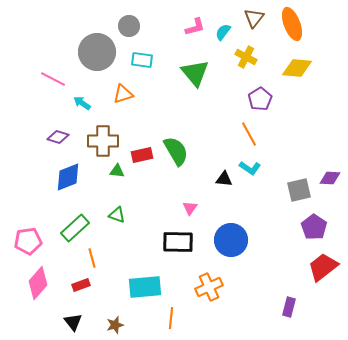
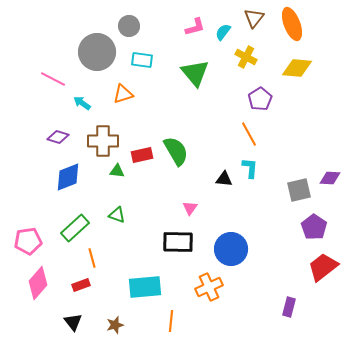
cyan L-shape at (250, 168): rotated 120 degrees counterclockwise
blue circle at (231, 240): moved 9 px down
orange line at (171, 318): moved 3 px down
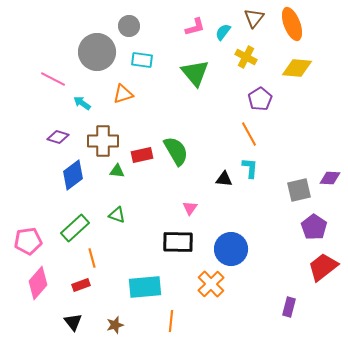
blue diamond at (68, 177): moved 5 px right, 2 px up; rotated 16 degrees counterclockwise
orange cross at (209, 287): moved 2 px right, 3 px up; rotated 20 degrees counterclockwise
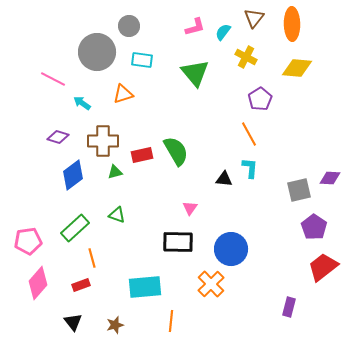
orange ellipse at (292, 24): rotated 20 degrees clockwise
green triangle at (117, 171): moved 2 px left, 1 px down; rotated 21 degrees counterclockwise
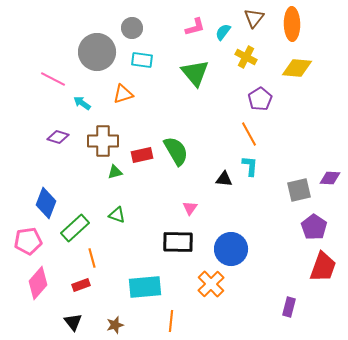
gray circle at (129, 26): moved 3 px right, 2 px down
cyan L-shape at (250, 168): moved 2 px up
blue diamond at (73, 175): moved 27 px left, 28 px down; rotated 32 degrees counterclockwise
red trapezoid at (323, 267): rotated 148 degrees clockwise
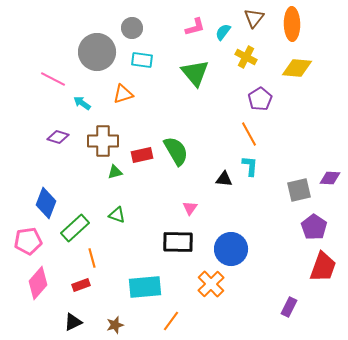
purple rectangle at (289, 307): rotated 12 degrees clockwise
orange line at (171, 321): rotated 30 degrees clockwise
black triangle at (73, 322): rotated 42 degrees clockwise
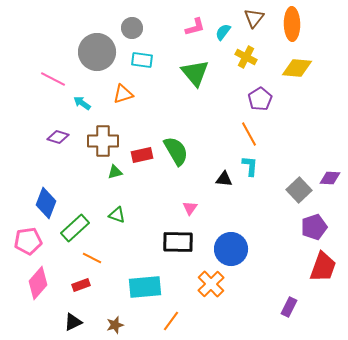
gray square at (299, 190): rotated 30 degrees counterclockwise
purple pentagon at (314, 227): rotated 20 degrees clockwise
orange line at (92, 258): rotated 48 degrees counterclockwise
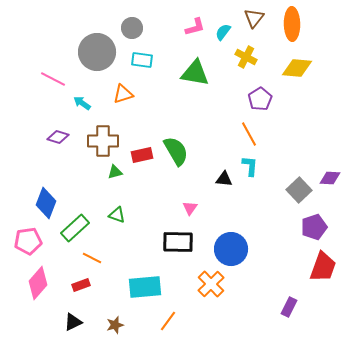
green triangle at (195, 73): rotated 40 degrees counterclockwise
orange line at (171, 321): moved 3 px left
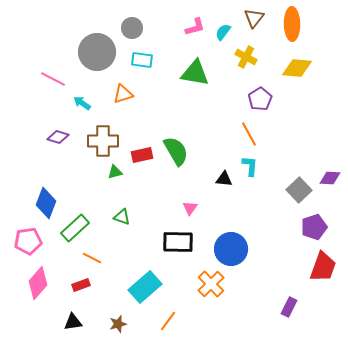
green triangle at (117, 215): moved 5 px right, 2 px down
cyan rectangle at (145, 287): rotated 36 degrees counterclockwise
black triangle at (73, 322): rotated 18 degrees clockwise
brown star at (115, 325): moved 3 px right, 1 px up
